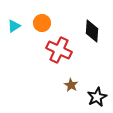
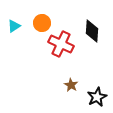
red cross: moved 2 px right, 6 px up
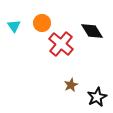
cyan triangle: rotated 32 degrees counterclockwise
black diamond: rotated 35 degrees counterclockwise
red cross: rotated 15 degrees clockwise
brown star: rotated 16 degrees clockwise
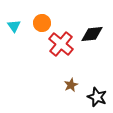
black diamond: moved 3 px down; rotated 65 degrees counterclockwise
black star: rotated 24 degrees counterclockwise
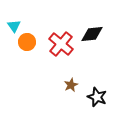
orange circle: moved 15 px left, 19 px down
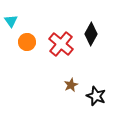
cyan triangle: moved 3 px left, 5 px up
black diamond: moved 1 px left; rotated 55 degrees counterclockwise
black star: moved 1 px left, 1 px up
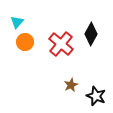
cyan triangle: moved 6 px right, 1 px down; rotated 16 degrees clockwise
orange circle: moved 2 px left
